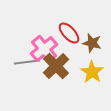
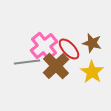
red ellipse: moved 16 px down
pink cross: moved 3 px up
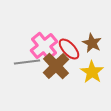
brown star: rotated 12 degrees clockwise
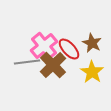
brown cross: moved 3 px left, 1 px up
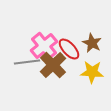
yellow star: rotated 30 degrees counterclockwise
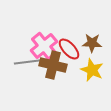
brown star: rotated 24 degrees counterclockwise
brown cross: rotated 32 degrees counterclockwise
yellow star: moved 2 px up; rotated 20 degrees clockwise
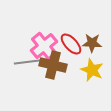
red ellipse: moved 2 px right, 5 px up
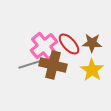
red ellipse: moved 2 px left
gray line: moved 4 px right, 2 px down; rotated 10 degrees counterclockwise
yellow star: rotated 10 degrees clockwise
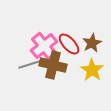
brown star: rotated 30 degrees counterclockwise
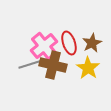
red ellipse: moved 1 px up; rotated 25 degrees clockwise
yellow star: moved 4 px left, 2 px up
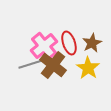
brown cross: rotated 24 degrees clockwise
